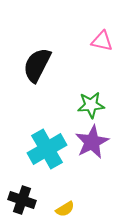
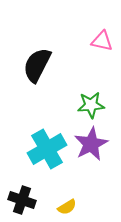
purple star: moved 1 px left, 2 px down
yellow semicircle: moved 2 px right, 2 px up
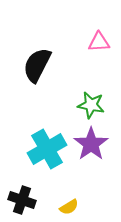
pink triangle: moved 3 px left, 1 px down; rotated 15 degrees counterclockwise
green star: rotated 16 degrees clockwise
purple star: rotated 8 degrees counterclockwise
yellow semicircle: moved 2 px right
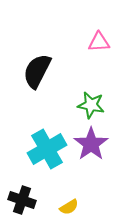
black semicircle: moved 6 px down
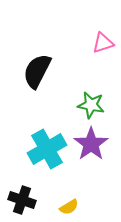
pink triangle: moved 4 px right, 1 px down; rotated 15 degrees counterclockwise
